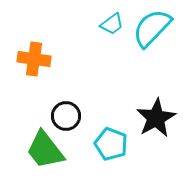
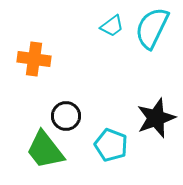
cyan trapezoid: moved 2 px down
cyan semicircle: rotated 18 degrees counterclockwise
black star: rotated 9 degrees clockwise
cyan pentagon: moved 1 px down
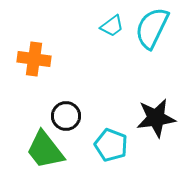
black star: rotated 12 degrees clockwise
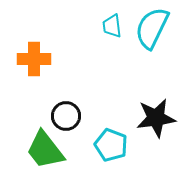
cyan trapezoid: rotated 120 degrees clockwise
orange cross: rotated 8 degrees counterclockwise
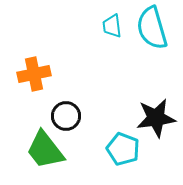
cyan semicircle: rotated 42 degrees counterclockwise
orange cross: moved 15 px down; rotated 12 degrees counterclockwise
cyan pentagon: moved 12 px right, 4 px down
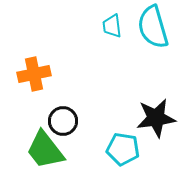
cyan semicircle: moved 1 px right, 1 px up
black circle: moved 3 px left, 5 px down
cyan pentagon: rotated 12 degrees counterclockwise
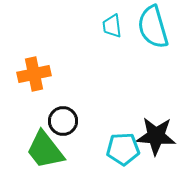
black star: moved 18 px down; rotated 12 degrees clockwise
cyan pentagon: rotated 12 degrees counterclockwise
